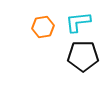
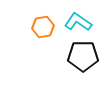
cyan L-shape: rotated 40 degrees clockwise
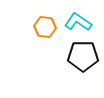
orange hexagon: moved 2 px right; rotated 15 degrees clockwise
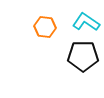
cyan L-shape: moved 8 px right
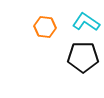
black pentagon: moved 1 px down
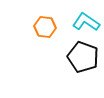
black pentagon: rotated 20 degrees clockwise
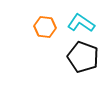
cyan L-shape: moved 5 px left, 1 px down
